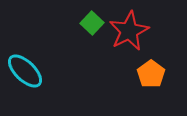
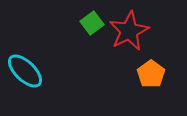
green square: rotated 10 degrees clockwise
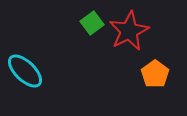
orange pentagon: moved 4 px right
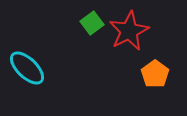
cyan ellipse: moved 2 px right, 3 px up
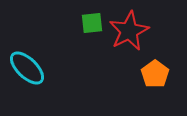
green square: rotated 30 degrees clockwise
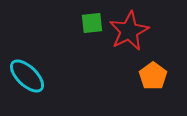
cyan ellipse: moved 8 px down
orange pentagon: moved 2 px left, 2 px down
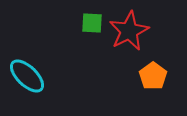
green square: rotated 10 degrees clockwise
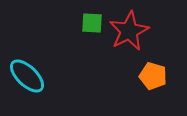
orange pentagon: rotated 20 degrees counterclockwise
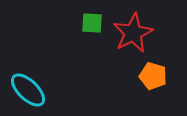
red star: moved 4 px right, 2 px down
cyan ellipse: moved 1 px right, 14 px down
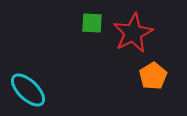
orange pentagon: rotated 24 degrees clockwise
